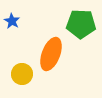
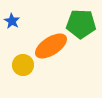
orange ellipse: moved 8 px up; rotated 36 degrees clockwise
yellow circle: moved 1 px right, 9 px up
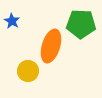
orange ellipse: rotated 40 degrees counterclockwise
yellow circle: moved 5 px right, 6 px down
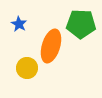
blue star: moved 7 px right, 3 px down
yellow circle: moved 1 px left, 3 px up
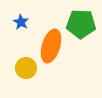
blue star: moved 2 px right, 2 px up
yellow circle: moved 1 px left
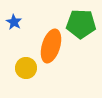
blue star: moved 7 px left
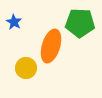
green pentagon: moved 1 px left, 1 px up
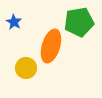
green pentagon: moved 1 px left, 1 px up; rotated 12 degrees counterclockwise
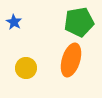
orange ellipse: moved 20 px right, 14 px down
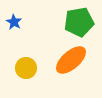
orange ellipse: rotated 32 degrees clockwise
